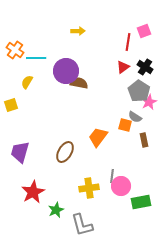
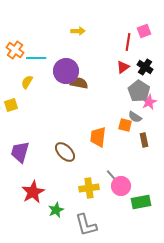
orange trapezoid: rotated 30 degrees counterclockwise
brown ellipse: rotated 75 degrees counterclockwise
gray line: rotated 48 degrees counterclockwise
gray L-shape: moved 4 px right
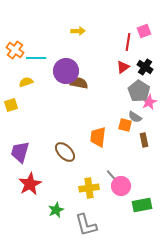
yellow semicircle: moved 1 px left; rotated 40 degrees clockwise
red star: moved 3 px left, 8 px up
green rectangle: moved 1 px right, 3 px down
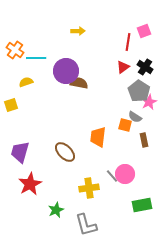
pink circle: moved 4 px right, 12 px up
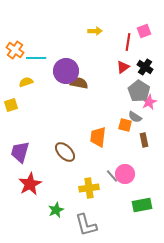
yellow arrow: moved 17 px right
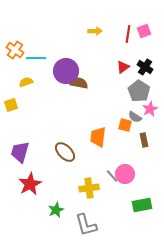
red line: moved 8 px up
pink star: moved 1 px right, 7 px down
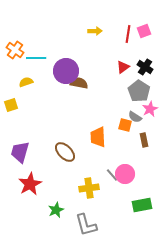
orange trapezoid: rotated 10 degrees counterclockwise
gray line: moved 1 px up
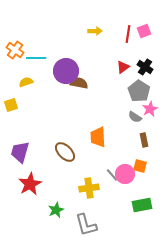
orange square: moved 15 px right, 41 px down
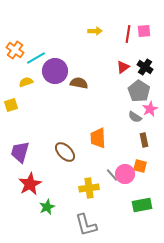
pink square: rotated 16 degrees clockwise
cyan line: rotated 30 degrees counterclockwise
purple circle: moved 11 px left
orange trapezoid: moved 1 px down
green star: moved 9 px left, 3 px up
